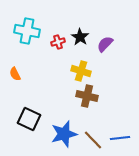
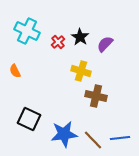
cyan cross: rotated 15 degrees clockwise
red cross: rotated 24 degrees counterclockwise
orange semicircle: moved 3 px up
brown cross: moved 9 px right
blue star: rotated 8 degrees clockwise
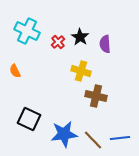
purple semicircle: rotated 48 degrees counterclockwise
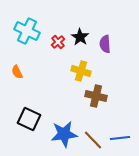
orange semicircle: moved 2 px right, 1 px down
